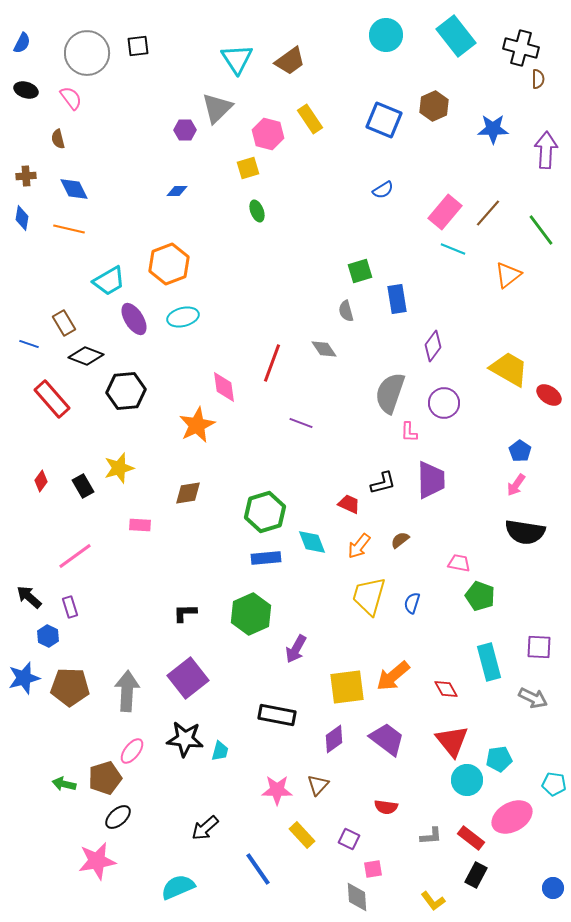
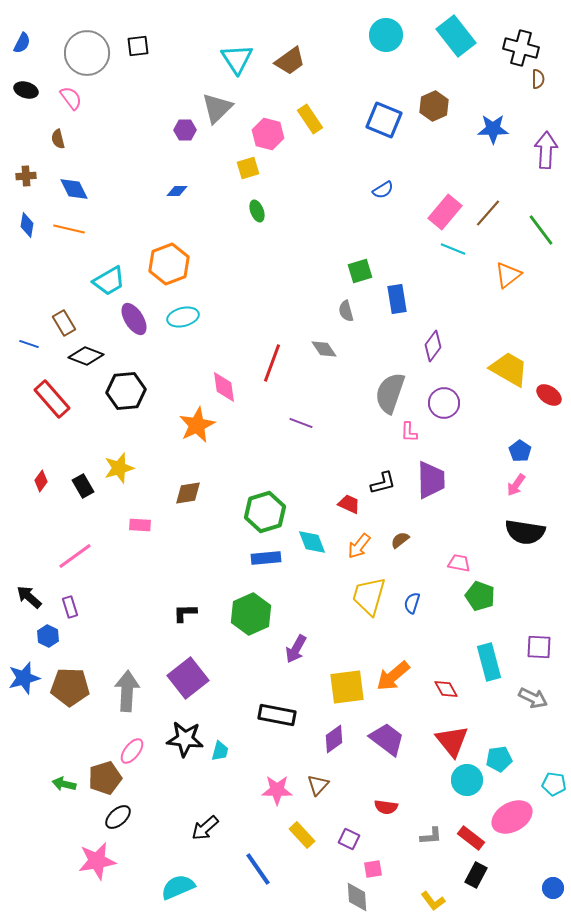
blue diamond at (22, 218): moved 5 px right, 7 px down
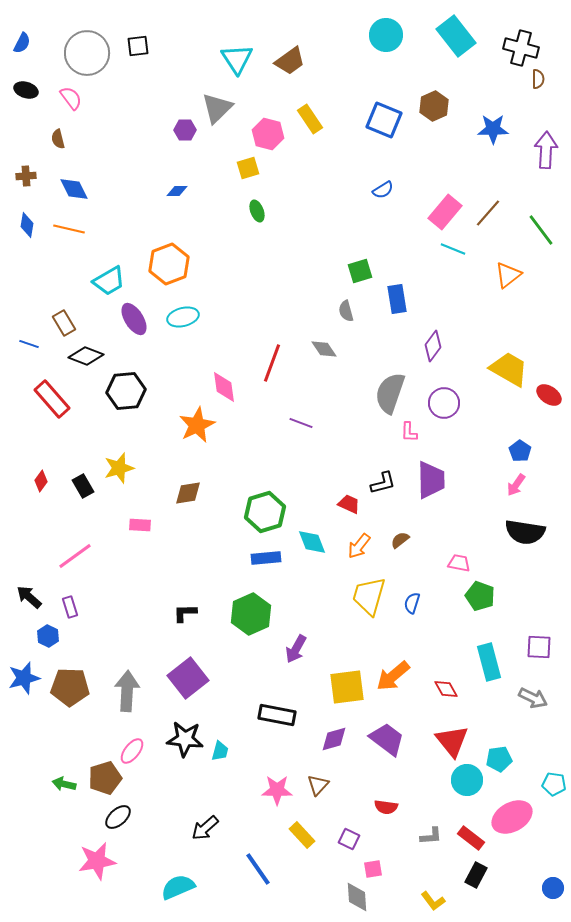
purple diamond at (334, 739): rotated 20 degrees clockwise
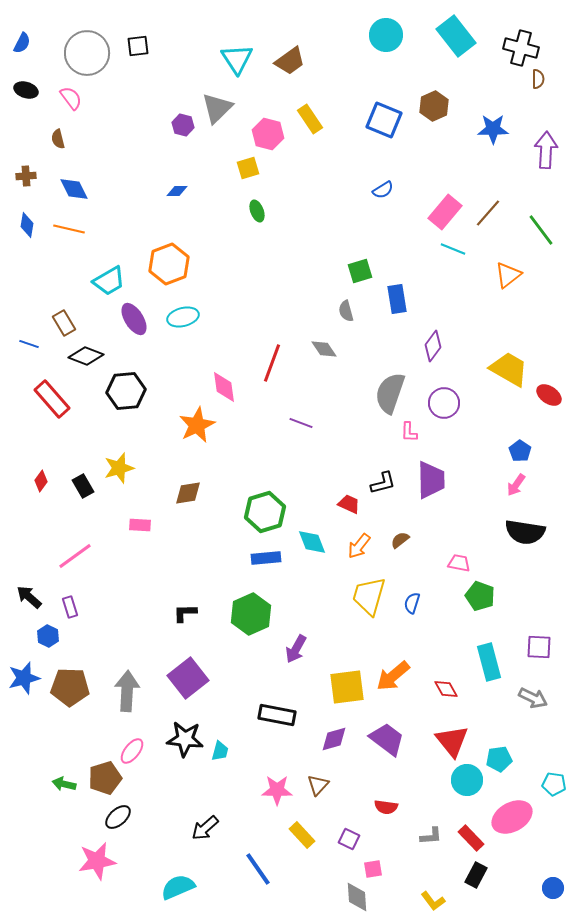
purple hexagon at (185, 130): moved 2 px left, 5 px up; rotated 15 degrees clockwise
red rectangle at (471, 838): rotated 8 degrees clockwise
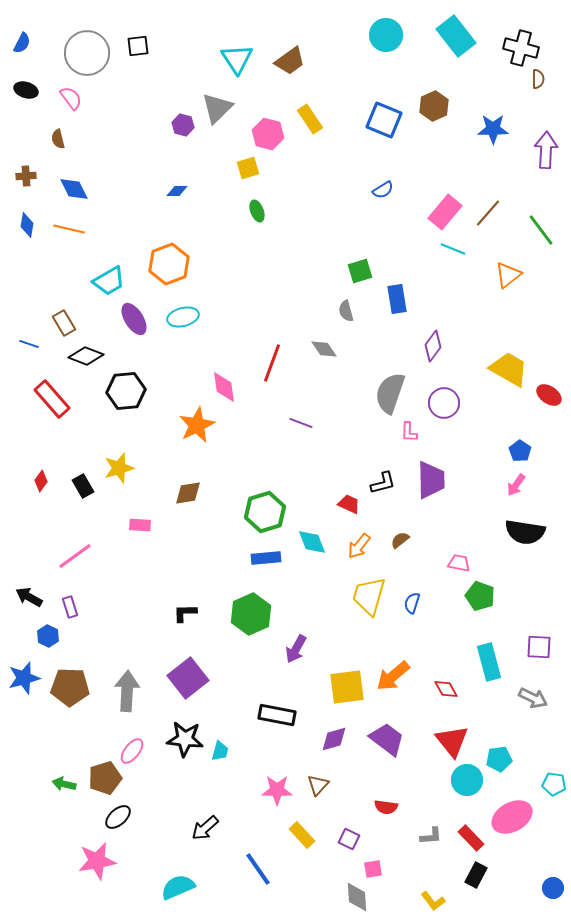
black arrow at (29, 597): rotated 12 degrees counterclockwise
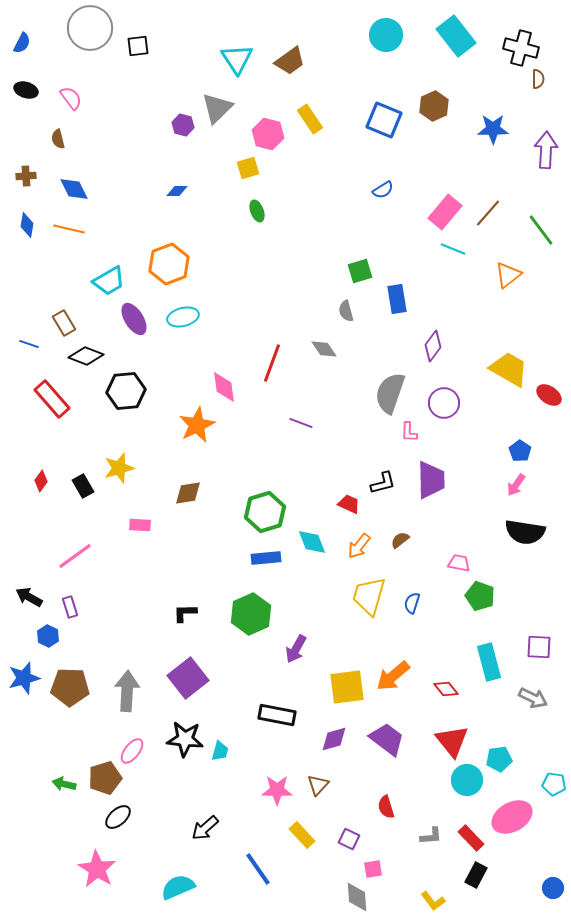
gray circle at (87, 53): moved 3 px right, 25 px up
red diamond at (446, 689): rotated 10 degrees counterclockwise
red semicircle at (386, 807): rotated 65 degrees clockwise
pink star at (97, 861): moved 8 px down; rotated 30 degrees counterclockwise
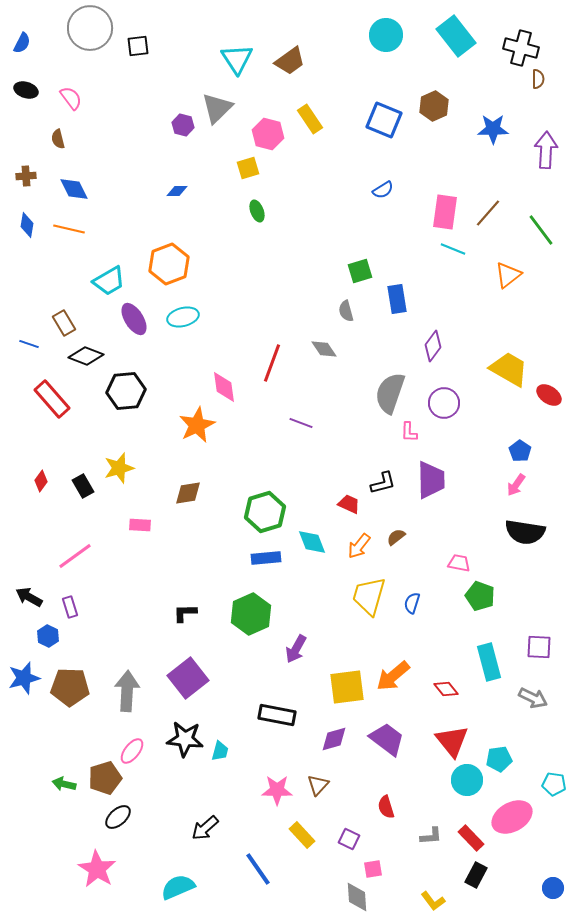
pink rectangle at (445, 212): rotated 32 degrees counterclockwise
brown semicircle at (400, 540): moved 4 px left, 3 px up
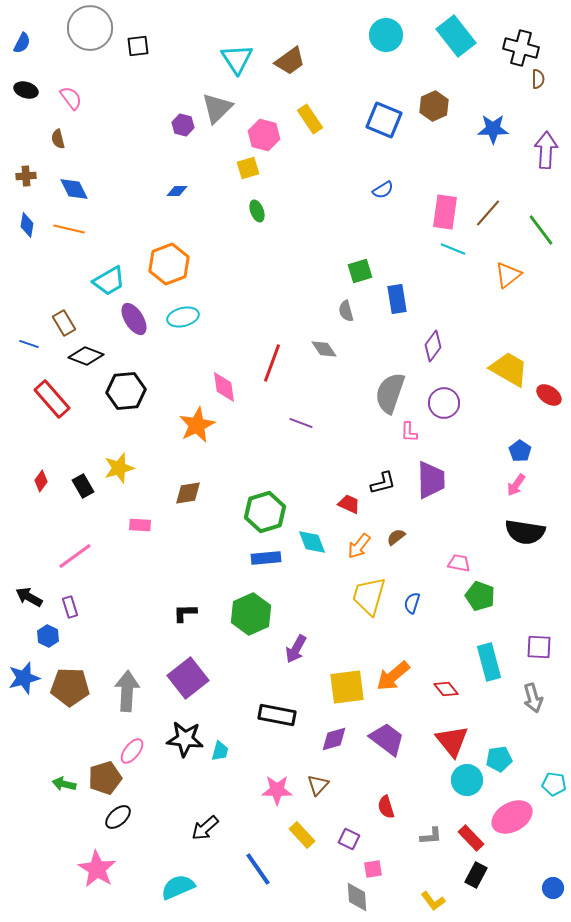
pink hexagon at (268, 134): moved 4 px left, 1 px down
gray arrow at (533, 698): rotated 48 degrees clockwise
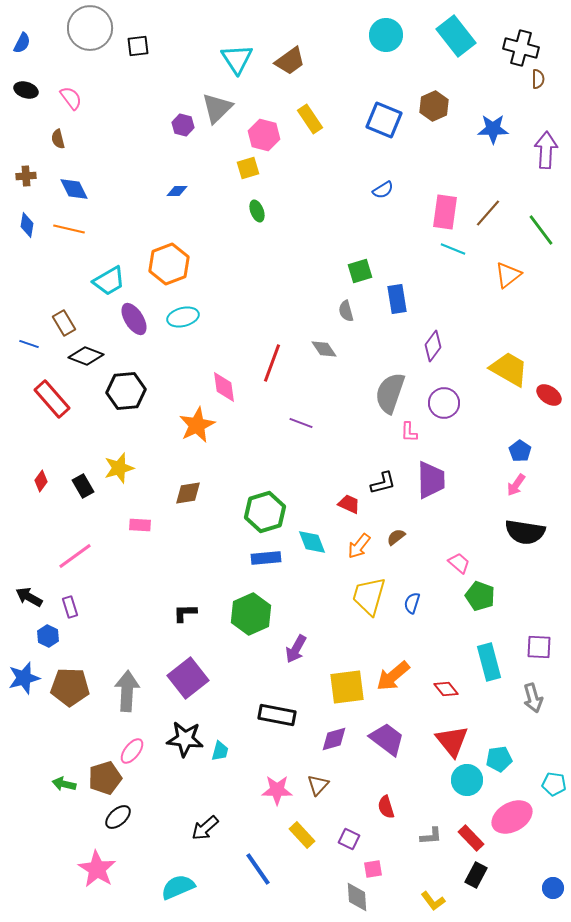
pink trapezoid at (459, 563): rotated 30 degrees clockwise
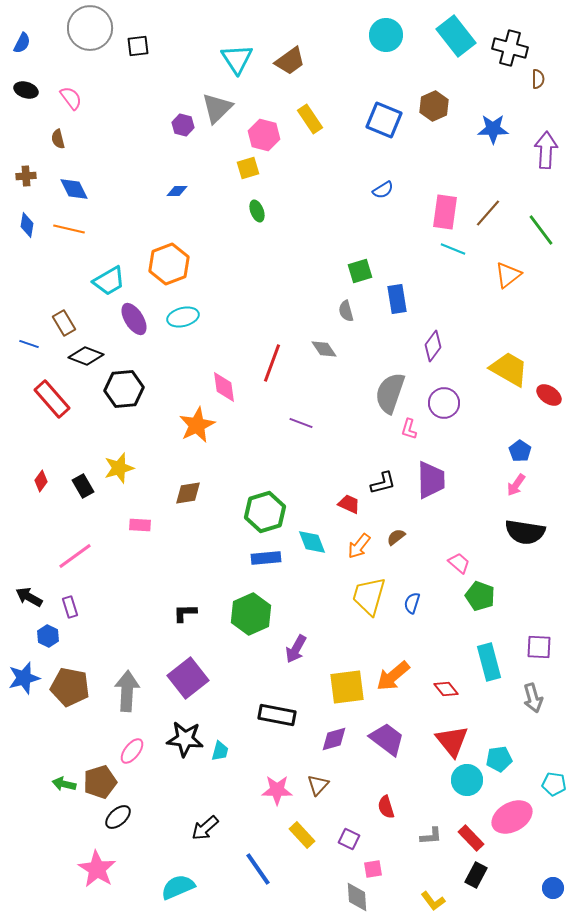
black cross at (521, 48): moved 11 px left
black hexagon at (126, 391): moved 2 px left, 2 px up
pink L-shape at (409, 432): moved 3 px up; rotated 15 degrees clockwise
brown pentagon at (70, 687): rotated 9 degrees clockwise
brown pentagon at (105, 778): moved 5 px left, 4 px down
